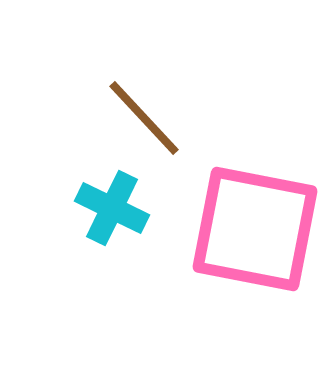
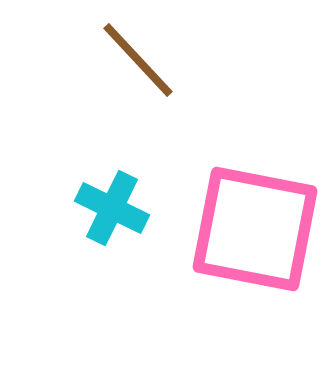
brown line: moved 6 px left, 58 px up
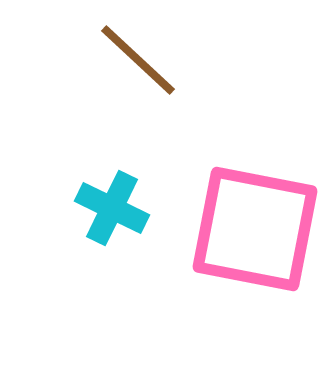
brown line: rotated 4 degrees counterclockwise
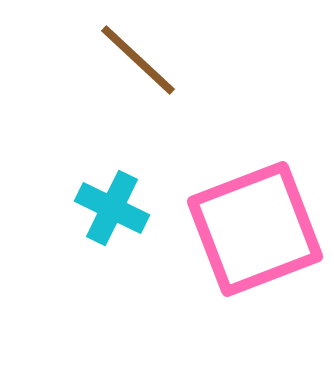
pink square: rotated 32 degrees counterclockwise
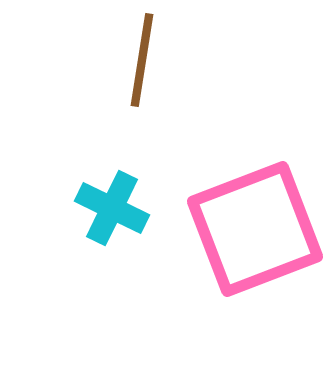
brown line: moved 4 px right; rotated 56 degrees clockwise
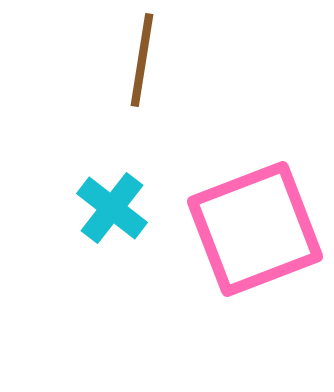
cyan cross: rotated 12 degrees clockwise
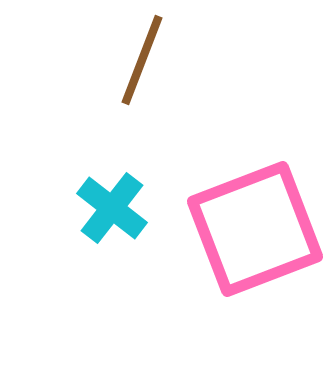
brown line: rotated 12 degrees clockwise
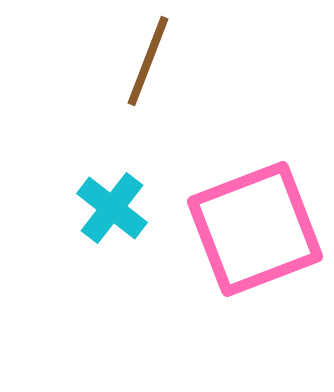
brown line: moved 6 px right, 1 px down
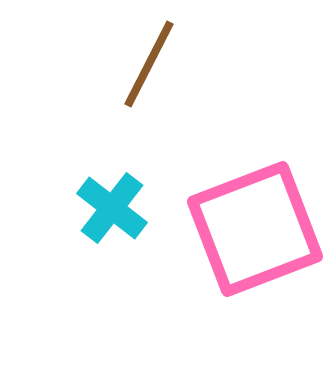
brown line: moved 1 px right, 3 px down; rotated 6 degrees clockwise
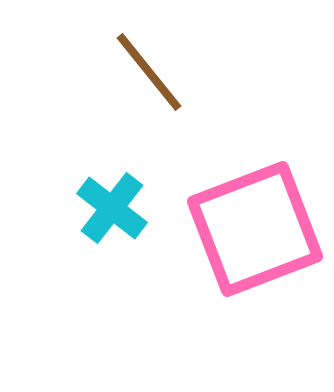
brown line: moved 8 px down; rotated 66 degrees counterclockwise
